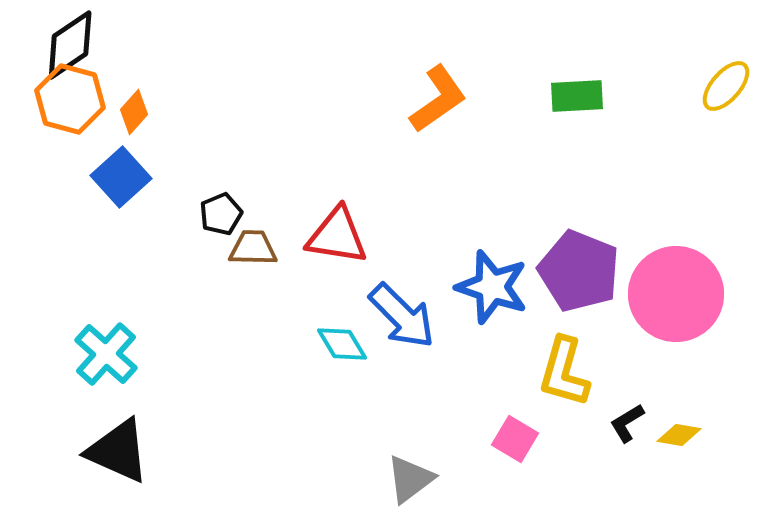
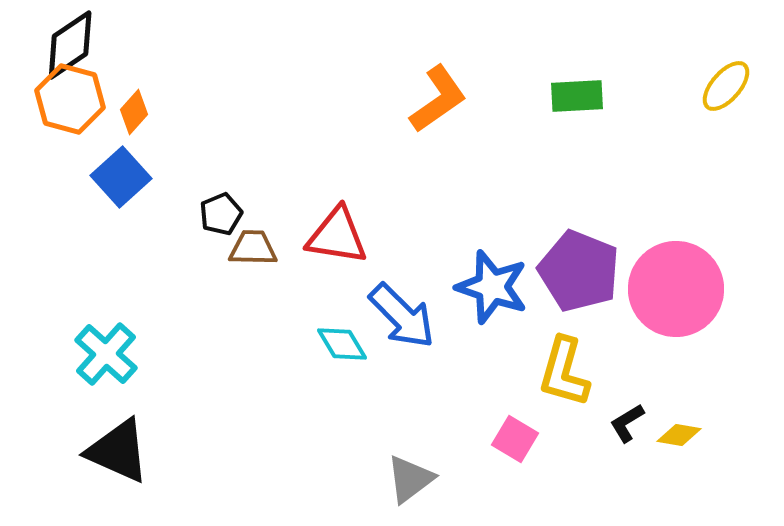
pink circle: moved 5 px up
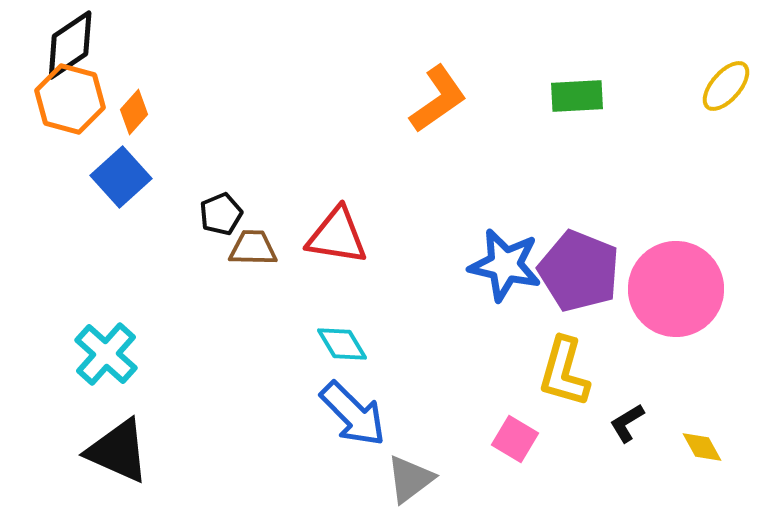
blue star: moved 13 px right, 22 px up; rotated 6 degrees counterclockwise
blue arrow: moved 49 px left, 98 px down
yellow diamond: moved 23 px right, 12 px down; rotated 51 degrees clockwise
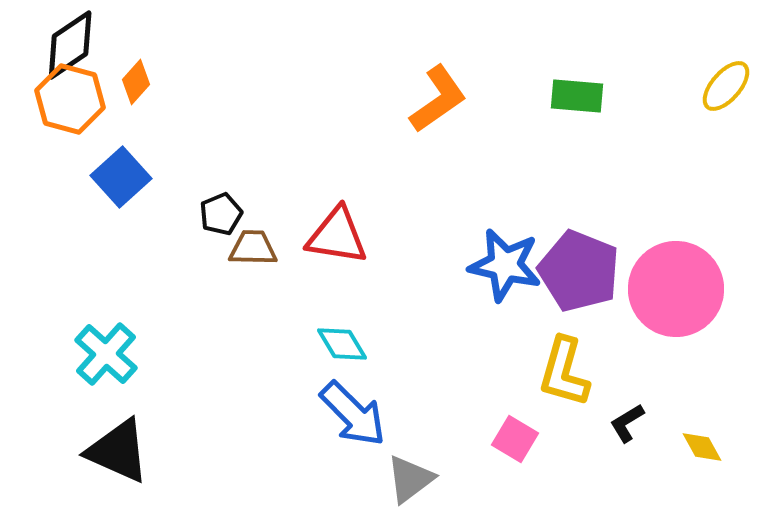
green rectangle: rotated 8 degrees clockwise
orange diamond: moved 2 px right, 30 px up
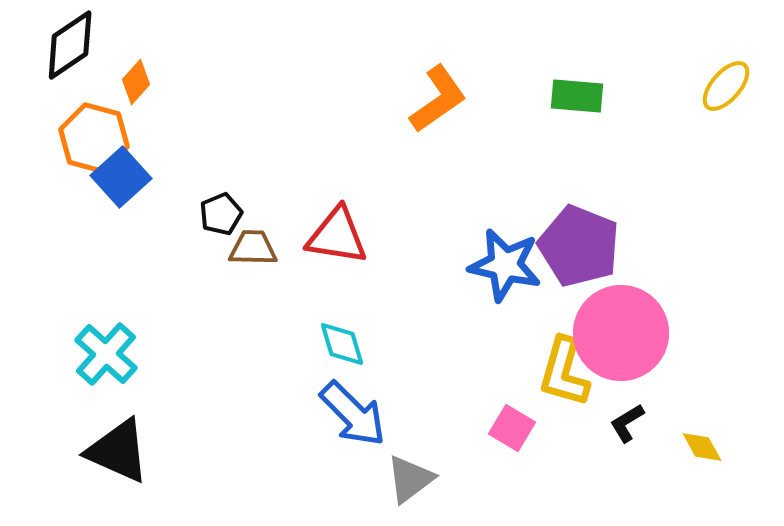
orange hexagon: moved 24 px right, 39 px down
purple pentagon: moved 25 px up
pink circle: moved 55 px left, 44 px down
cyan diamond: rotated 14 degrees clockwise
pink square: moved 3 px left, 11 px up
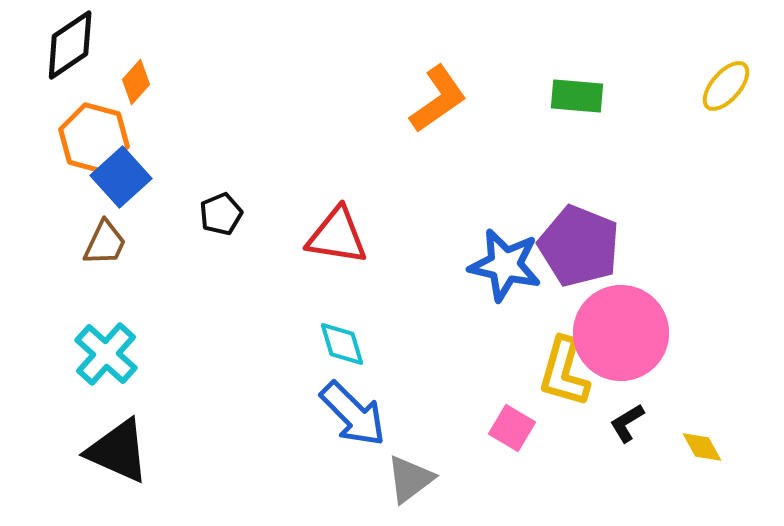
brown trapezoid: moved 148 px left, 5 px up; rotated 114 degrees clockwise
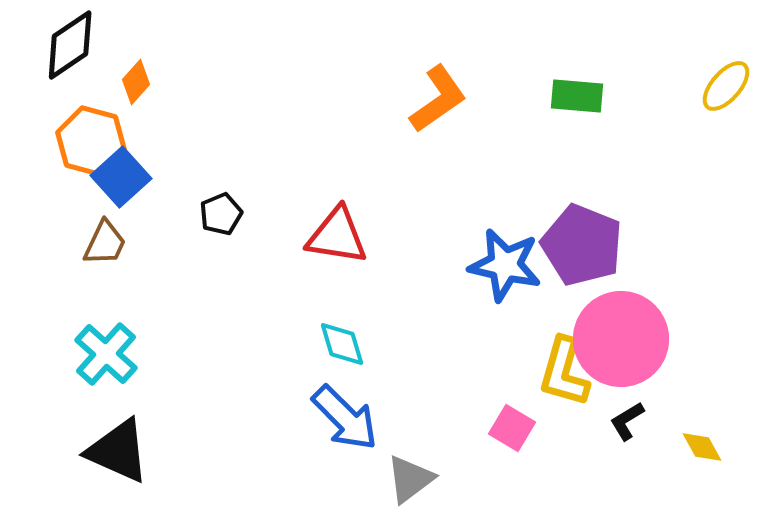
orange hexagon: moved 3 px left, 3 px down
purple pentagon: moved 3 px right, 1 px up
pink circle: moved 6 px down
blue arrow: moved 8 px left, 4 px down
black L-shape: moved 2 px up
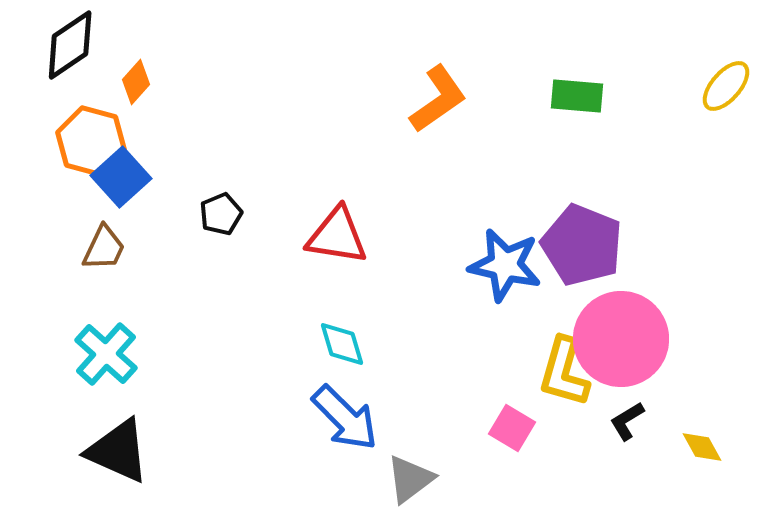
brown trapezoid: moved 1 px left, 5 px down
